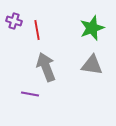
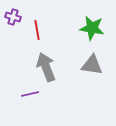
purple cross: moved 1 px left, 4 px up
green star: rotated 30 degrees clockwise
purple line: rotated 24 degrees counterclockwise
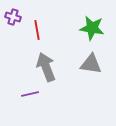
gray triangle: moved 1 px left, 1 px up
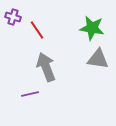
red line: rotated 24 degrees counterclockwise
gray triangle: moved 7 px right, 5 px up
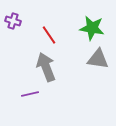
purple cross: moved 4 px down
red line: moved 12 px right, 5 px down
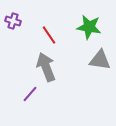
green star: moved 3 px left, 1 px up
gray triangle: moved 2 px right, 1 px down
purple line: rotated 36 degrees counterclockwise
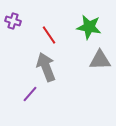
gray triangle: rotated 10 degrees counterclockwise
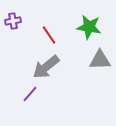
purple cross: rotated 28 degrees counterclockwise
gray arrow: rotated 108 degrees counterclockwise
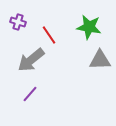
purple cross: moved 5 px right, 1 px down; rotated 28 degrees clockwise
gray arrow: moved 15 px left, 7 px up
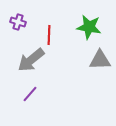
red line: rotated 36 degrees clockwise
